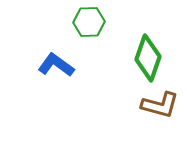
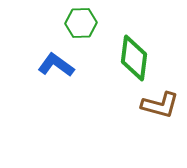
green hexagon: moved 8 px left, 1 px down
green diamond: moved 14 px left; rotated 12 degrees counterclockwise
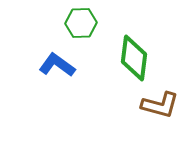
blue L-shape: moved 1 px right
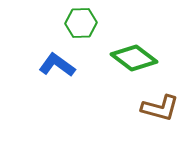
green diamond: rotated 60 degrees counterclockwise
brown L-shape: moved 3 px down
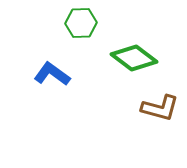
blue L-shape: moved 5 px left, 9 px down
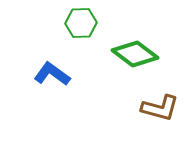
green diamond: moved 1 px right, 4 px up
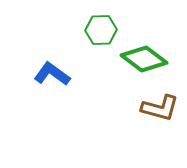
green hexagon: moved 20 px right, 7 px down
green diamond: moved 9 px right, 5 px down
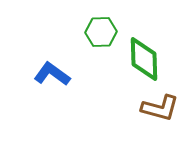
green hexagon: moved 2 px down
green diamond: rotated 51 degrees clockwise
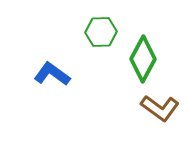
green diamond: moved 1 px left; rotated 30 degrees clockwise
brown L-shape: rotated 21 degrees clockwise
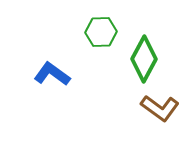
green diamond: moved 1 px right
